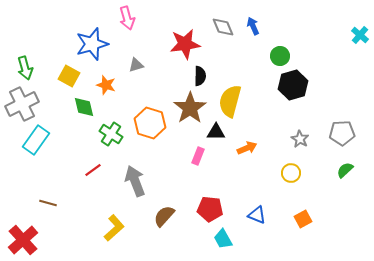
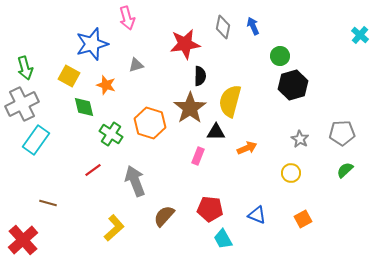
gray diamond: rotated 35 degrees clockwise
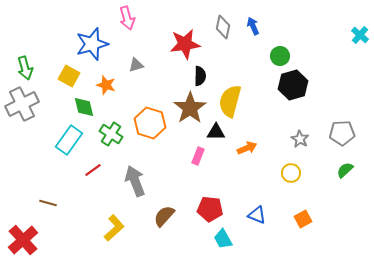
cyan rectangle: moved 33 px right
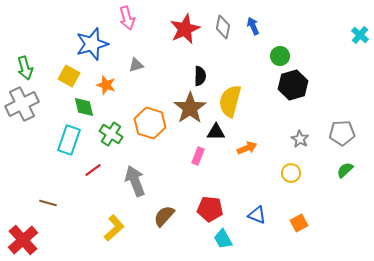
red star: moved 15 px up; rotated 16 degrees counterclockwise
cyan rectangle: rotated 16 degrees counterclockwise
orange square: moved 4 px left, 4 px down
